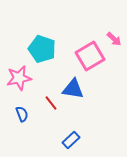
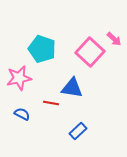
pink square: moved 4 px up; rotated 16 degrees counterclockwise
blue triangle: moved 1 px left, 1 px up
red line: rotated 42 degrees counterclockwise
blue semicircle: rotated 42 degrees counterclockwise
blue rectangle: moved 7 px right, 9 px up
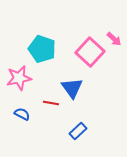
blue triangle: rotated 45 degrees clockwise
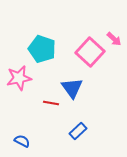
blue semicircle: moved 27 px down
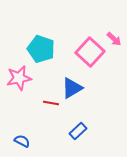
cyan pentagon: moved 1 px left
blue triangle: rotated 35 degrees clockwise
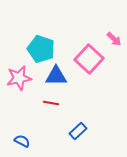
pink square: moved 1 px left, 7 px down
blue triangle: moved 16 px left, 12 px up; rotated 30 degrees clockwise
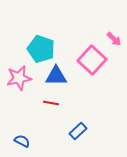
pink square: moved 3 px right, 1 px down
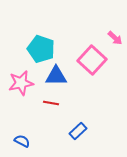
pink arrow: moved 1 px right, 1 px up
pink star: moved 2 px right, 5 px down
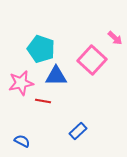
red line: moved 8 px left, 2 px up
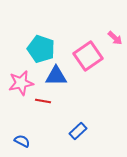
pink square: moved 4 px left, 4 px up; rotated 12 degrees clockwise
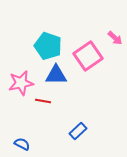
cyan pentagon: moved 7 px right, 3 px up
blue triangle: moved 1 px up
blue semicircle: moved 3 px down
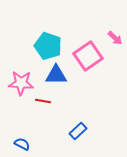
pink star: rotated 15 degrees clockwise
